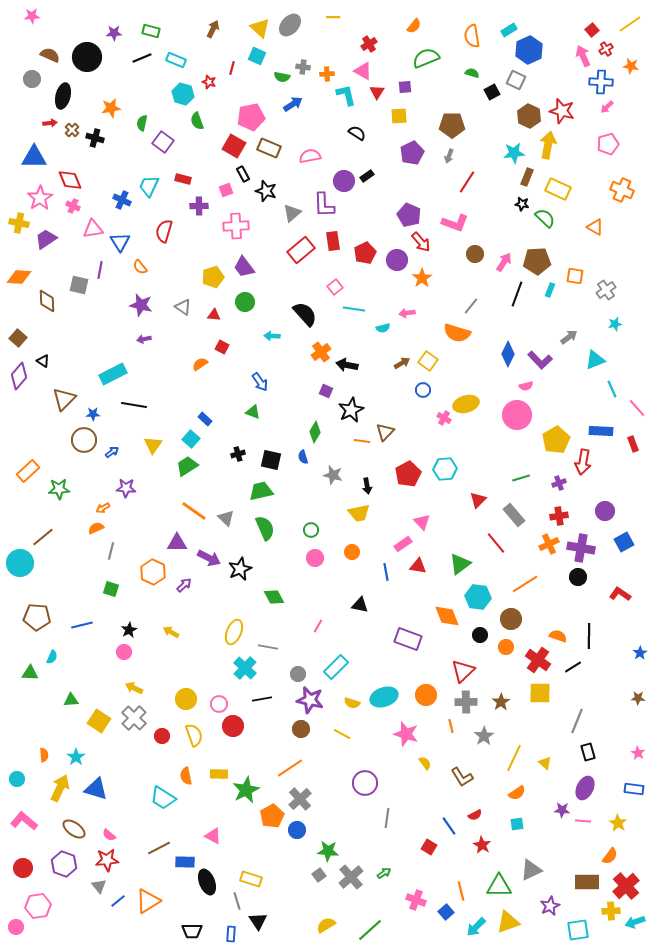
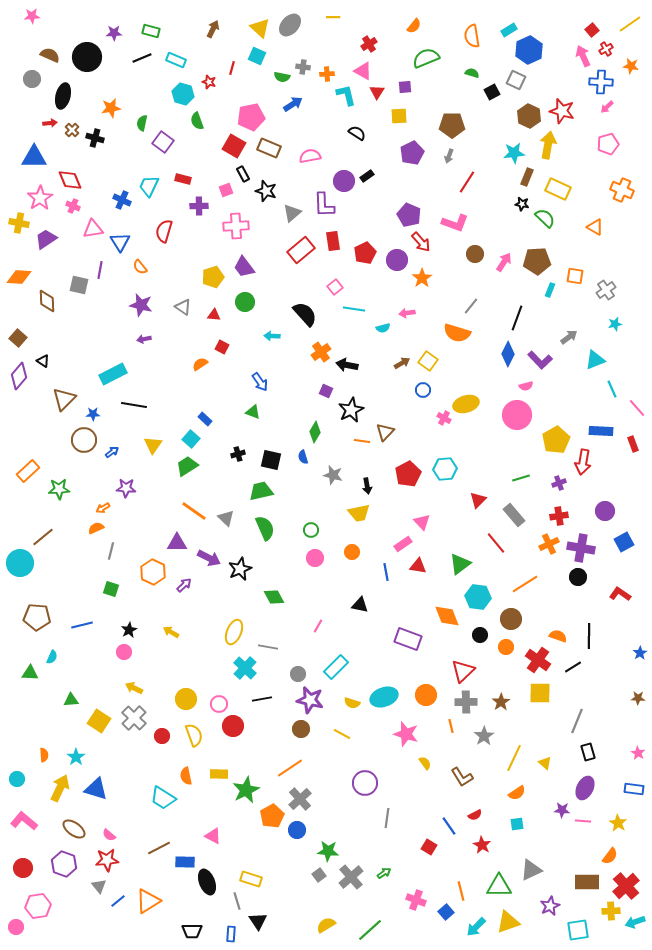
black line at (517, 294): moved 24 px down
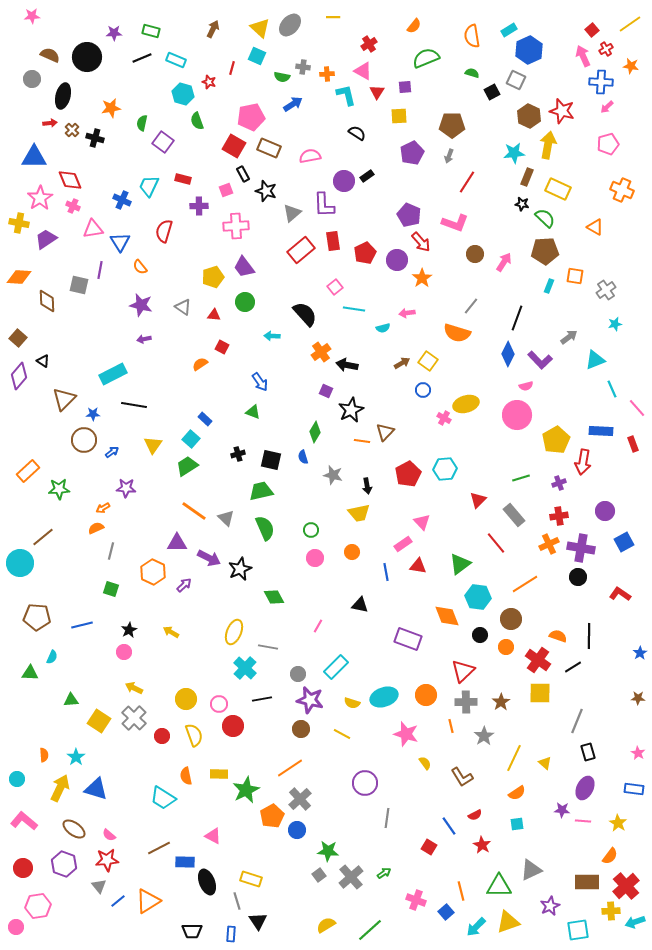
brown pentagon at (537, 261): moved 8 px right, 10 px up
cyan rectangle at (550, 290): moved 1 px left, 4 px up
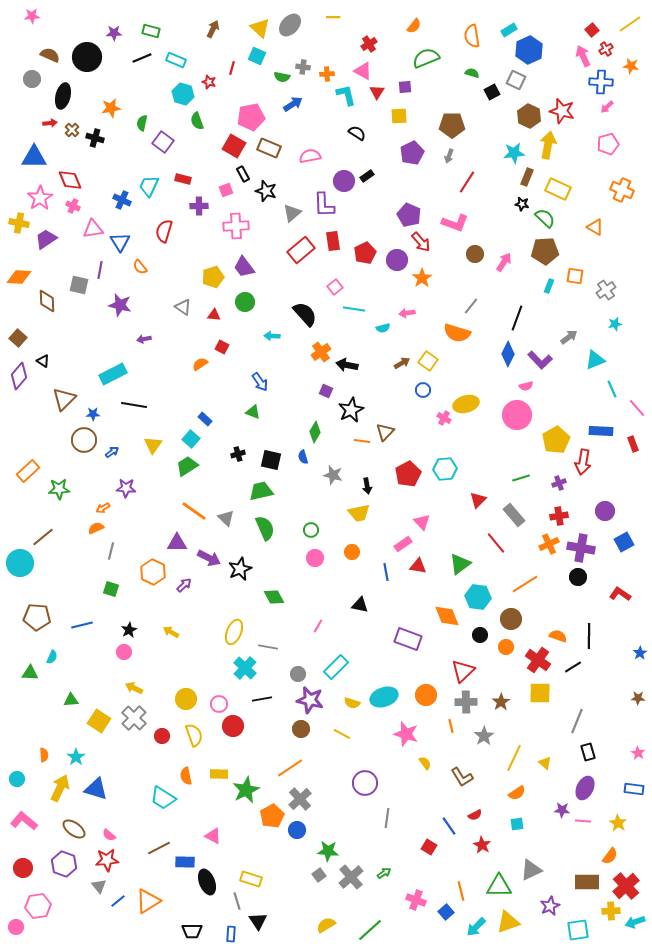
purple star at (141, 305): moved 21 px left
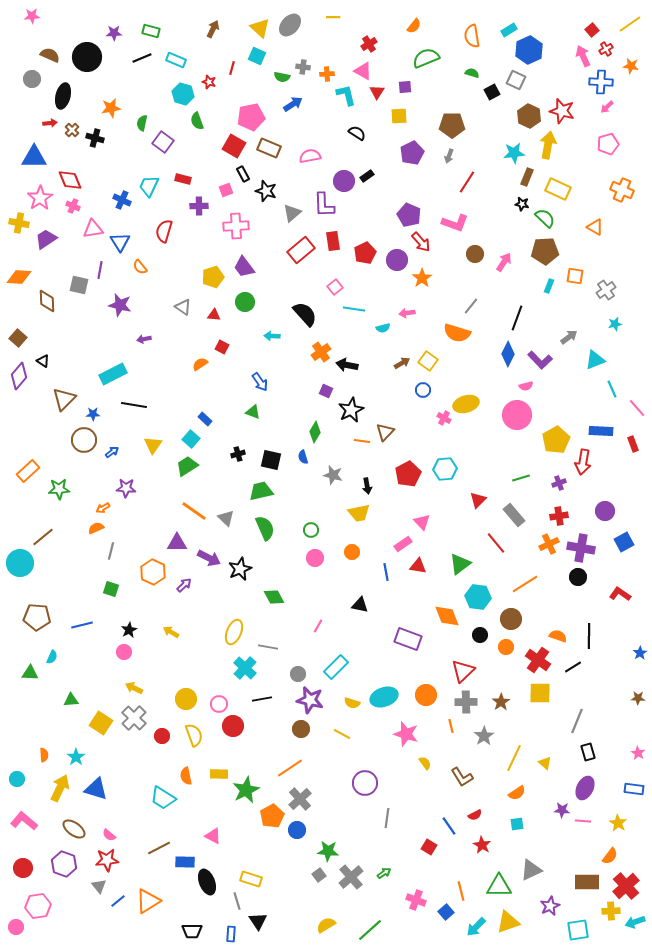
yellow square at (99, 721): moved 2 px right, 2 px down
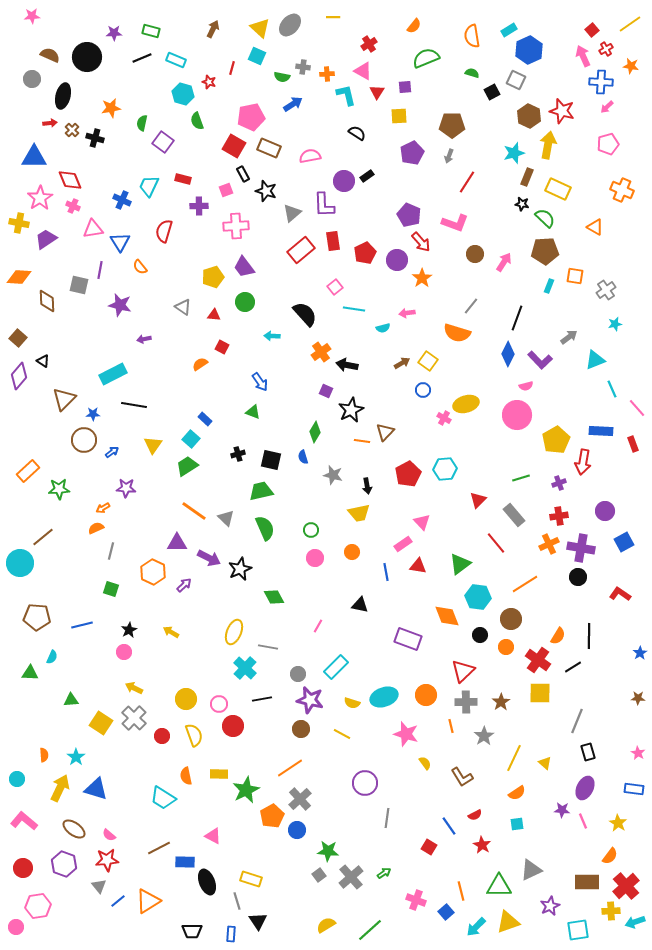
cyan star at (514, 153): rotated 10 degrees counterclockwise
orange semicircle at (558, 636): rotated 102 degrees clockwise
pink line at (583, 821): rotated 63 degrees clockwise
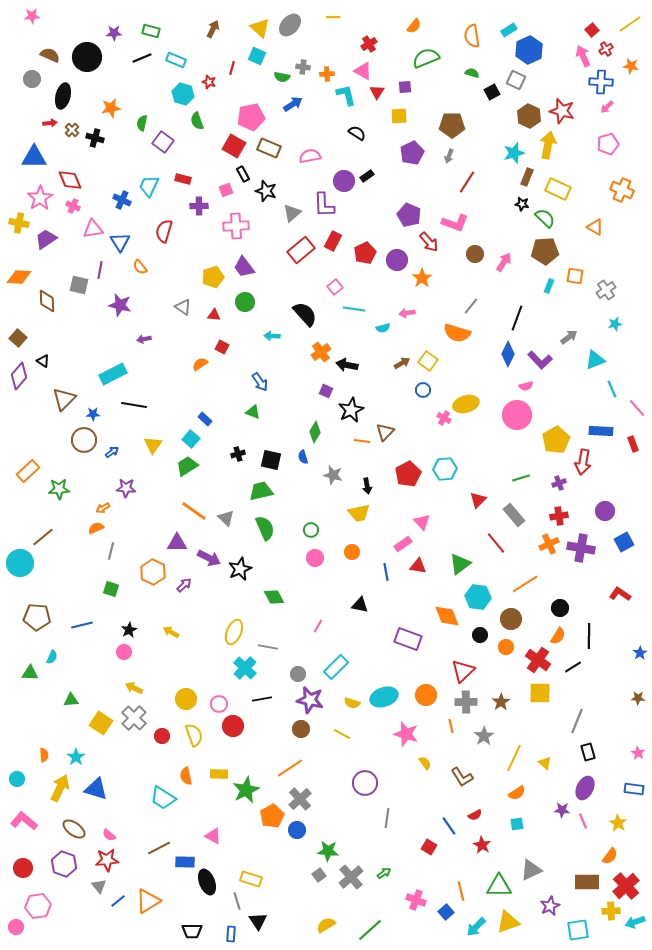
red rectangle at (333, 241): rotated 36 degrees clockwise
red arrow at (421, 242): moved 8 px right
black circle at (578, 577): moved 18 px left, 31 px down
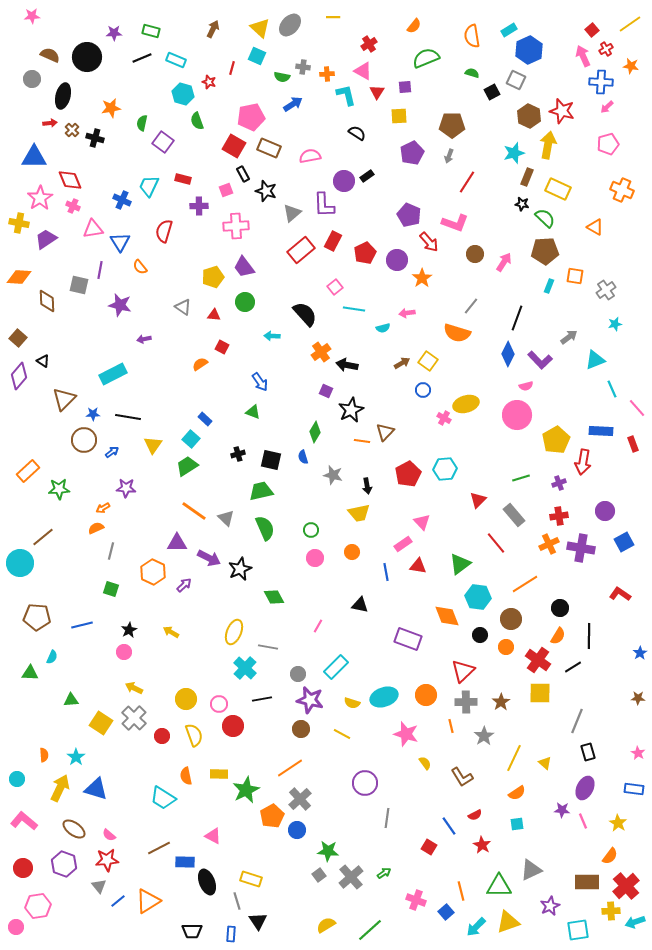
black line at (134, 405): moved 6 px left, 12 px down
